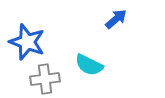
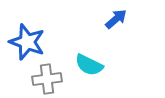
gray cross: moved 2 px right
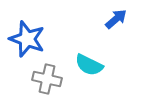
blue star: moved 3 px up
gray cross: rotated 20 degrees clockwise
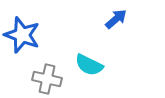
blue star: moved 5 px left, 4 px up
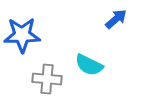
blue star: rotated 21 degrees counterclockwise
gray cross: rotated 8 degrees counterclockwise
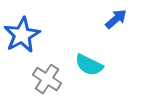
blue star: rotated 27 degrees counterclockwise
gray cross: rotated 28 degrees clockwise
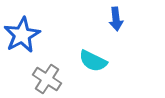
blue arrow: rotated 125 degrees clockwise
cyan semicircle: moved 4 px right, 4 px up
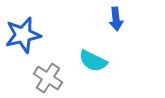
blue star: moved 1 px right; rotated 15 degrees clockwise
gray cross: moved 1 px right, 1 px up
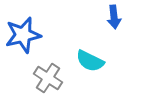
blue arrow: moved 2 px left, 2 px up
cyan semicircle: moved 3 px left
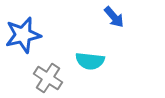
blue arrow: rotated 35 degrees counterclockwise
cyan semicircle: rotated 20 degrees counterclockwise
